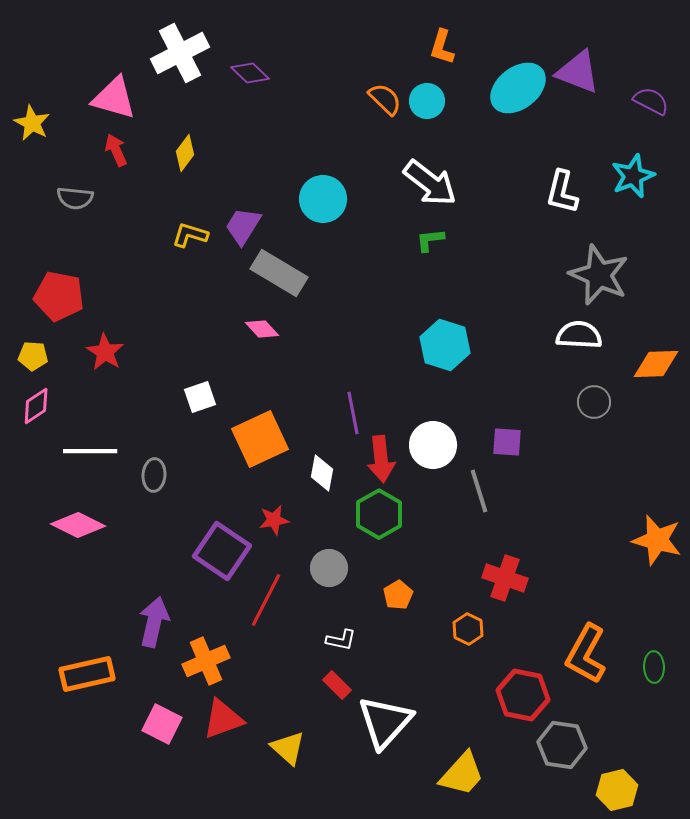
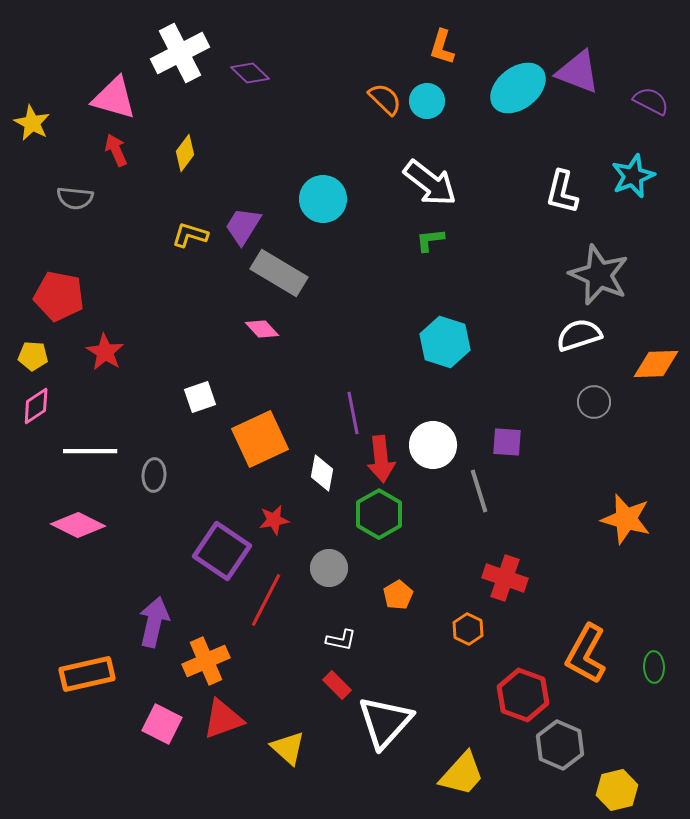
white semicircle at (579, 335): rotated 21 degrees counterclockwise
cyan hexagon at (445, 345): moved 3 px up
orange star at (657, 540): moved 31 px left, 21 px up
red hexagon at (523, 695): rotated 9 degrees clockwise
gray hexagon at (562, 745): moved 2 px left; rotated 15 degrees clockwise
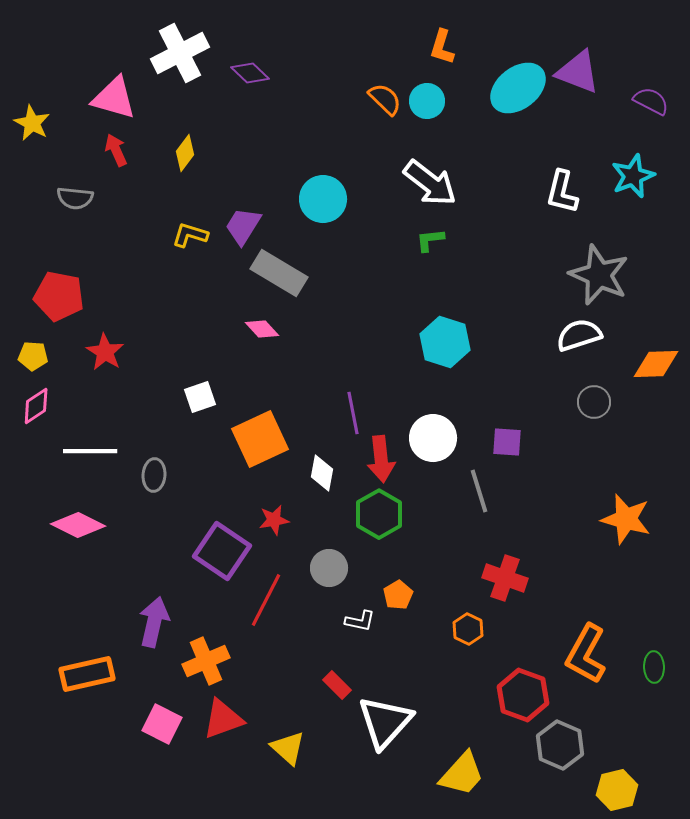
white circle at (433, 445): moved 7 px up
white L-shape at (341, 640): moved 19 px right, 19 px up
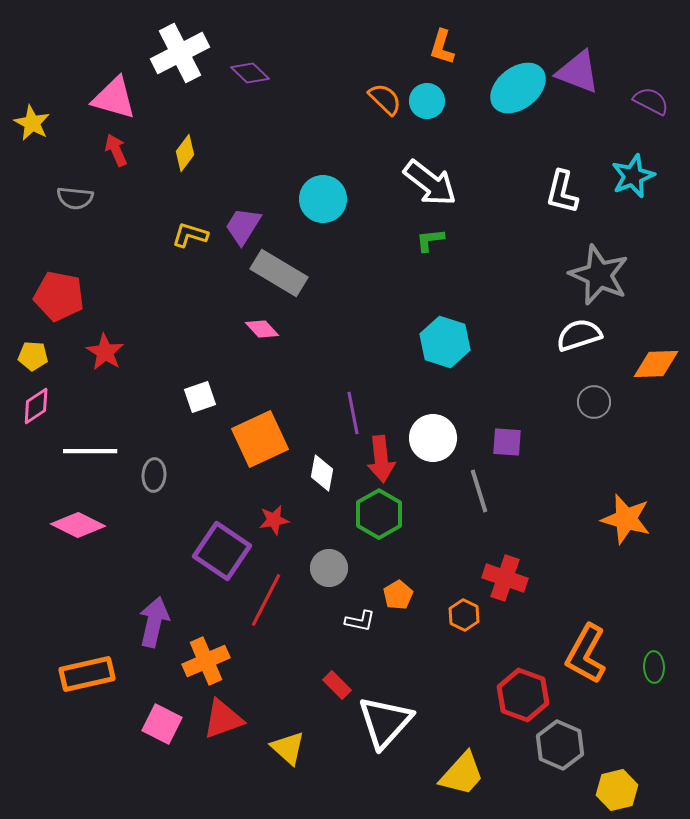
orange hexagon at (468, 629): moved 4 px left, 14 px up
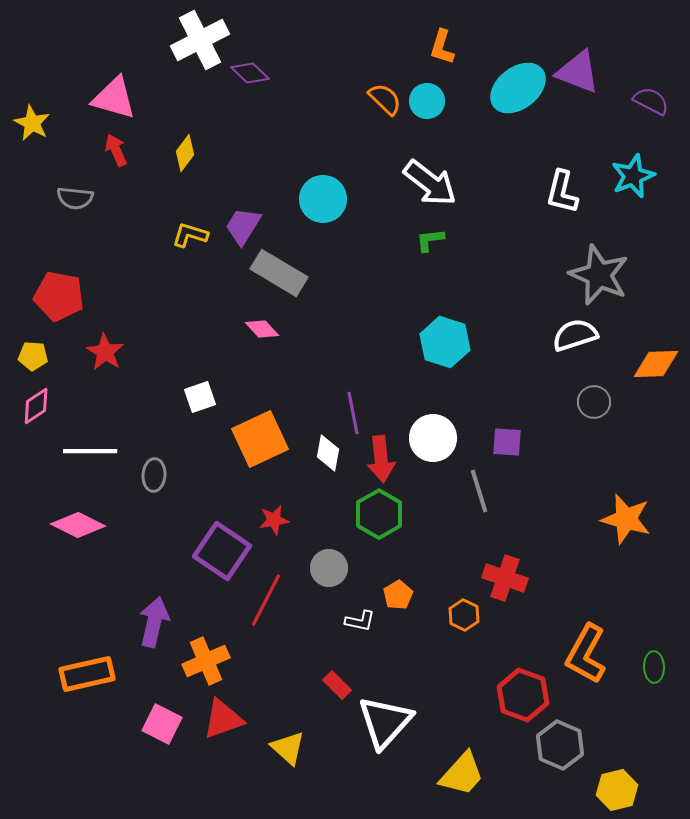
white cross at (180, 53): moved 20 px right, 13 px up
white semicircle at (579, 335): moved 4 px left
white diamond at (322, 473): moved 6 px right, 20 px up
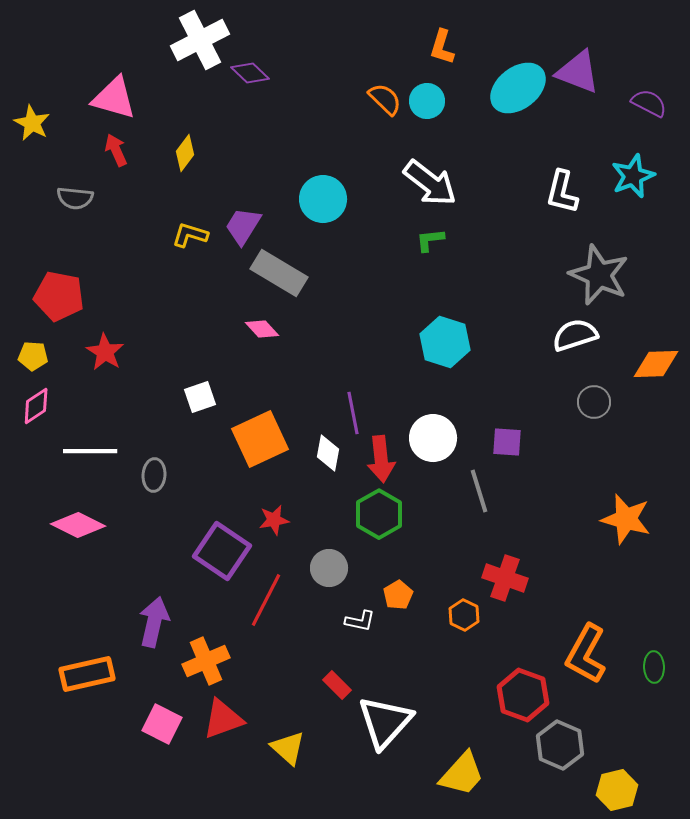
purple semicircle at (651, 101): moved 2 px left, 2 px down
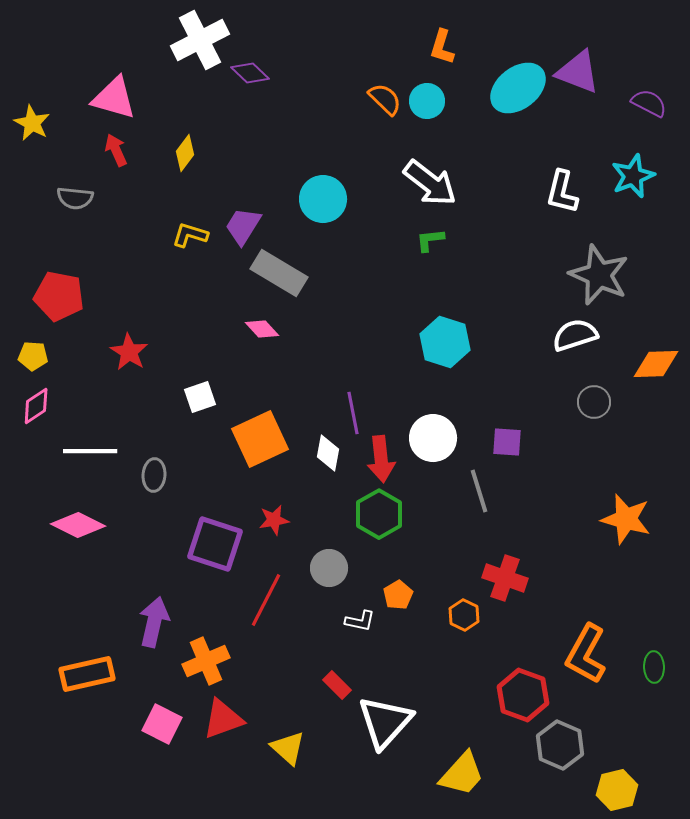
red star at (105, 352): moved 24 px right
purple square at (222, 551): moved 7 px left, 7 px up; rotated 16 degrees counterclockwise
